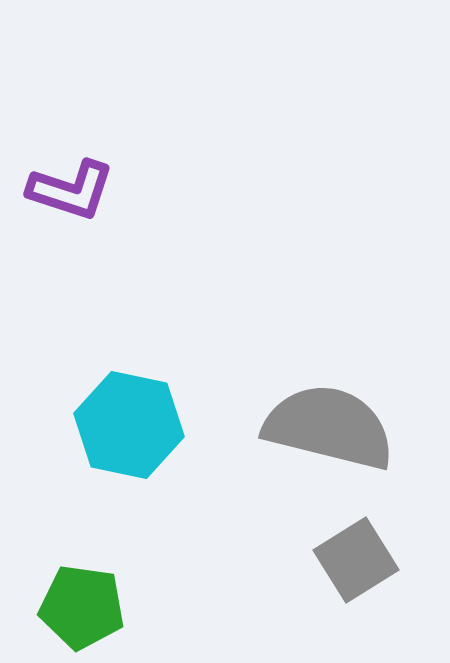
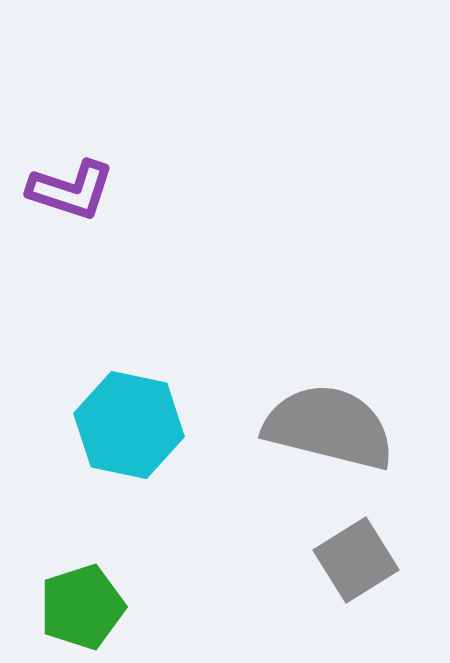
green pentagon: rotated 26 degrees counterclockwise
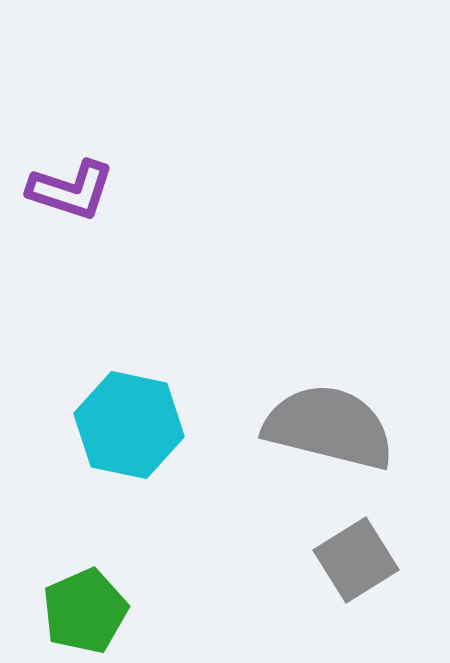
green pentagon: moved 3 px right, 4 px down; rotated 6 degrees counterclockwise
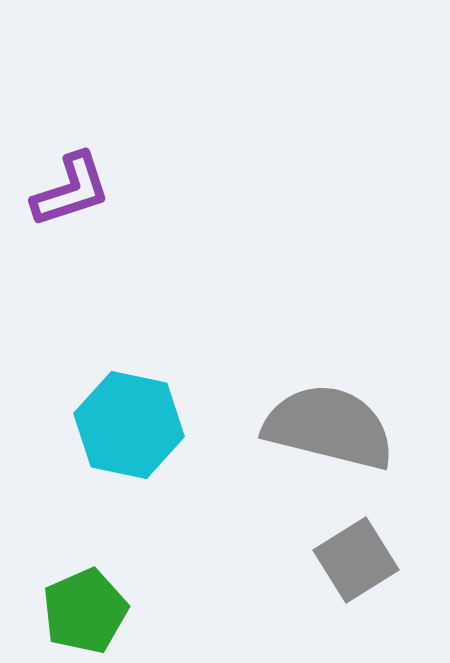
purple L-shape: rotated 36 degrees counterclockwise
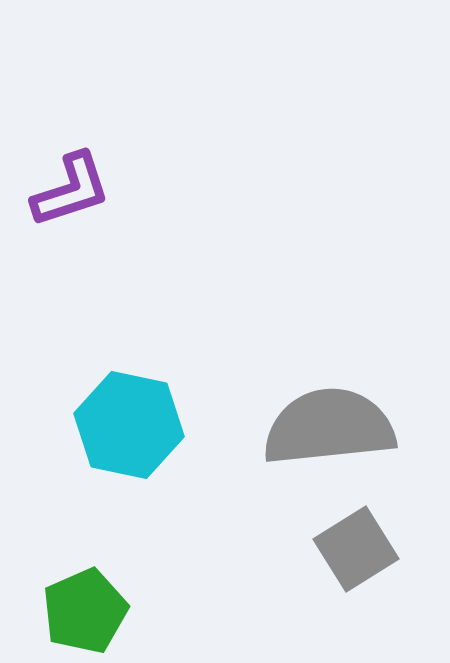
gray semicircle: rotated 20 degrees counterclockwise
gray square: moved 11 px up
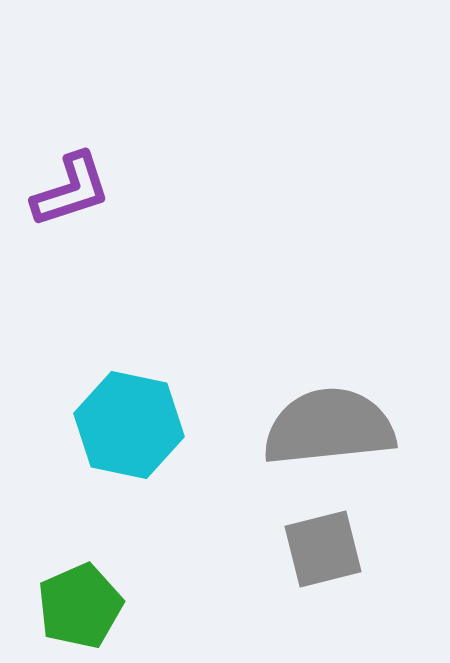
gray square: moved 33 px left; rotated 18 degrees clockwise
green pentagon: moved 5 px left, 5 px up
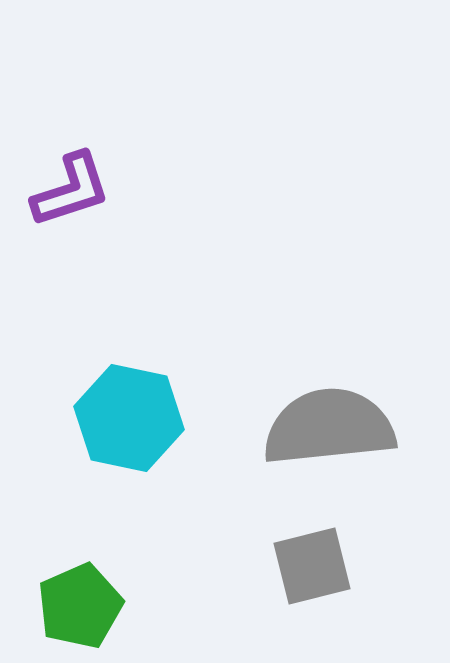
cyan hexagon: moved 7 px up
gray square: moved 11 px left, 17 px down
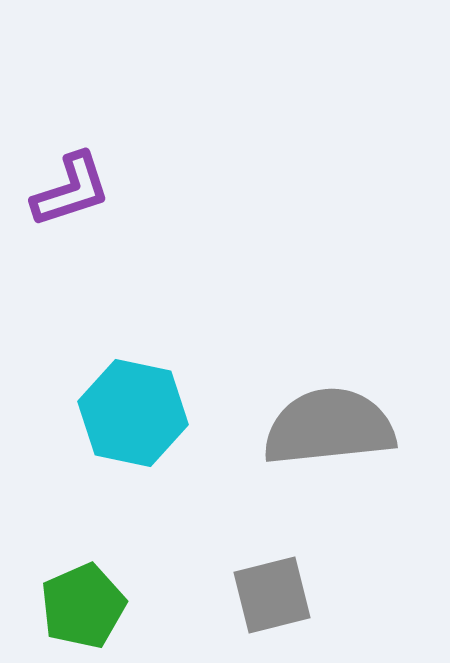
cyan hexagon: moved 4 px right, 5 px up
gray square: moved 40 px left, 29 px down
green pentagon: moved 3 px right
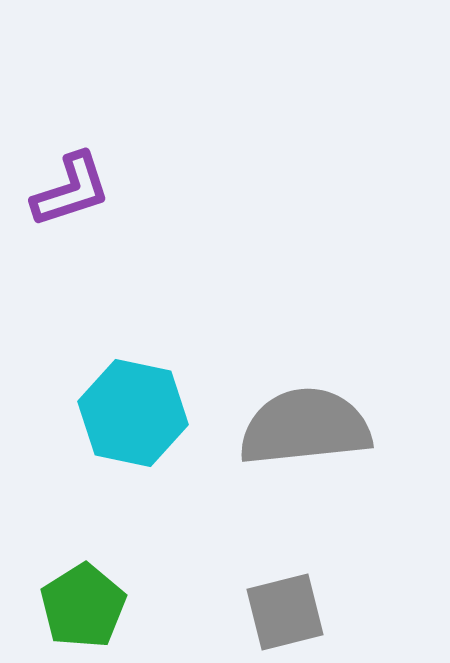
gray semicircle: moved 24 px left
gray square: moved 13 px right, 17 px down
green pentagon: rotated 8 degrees counterclockwise
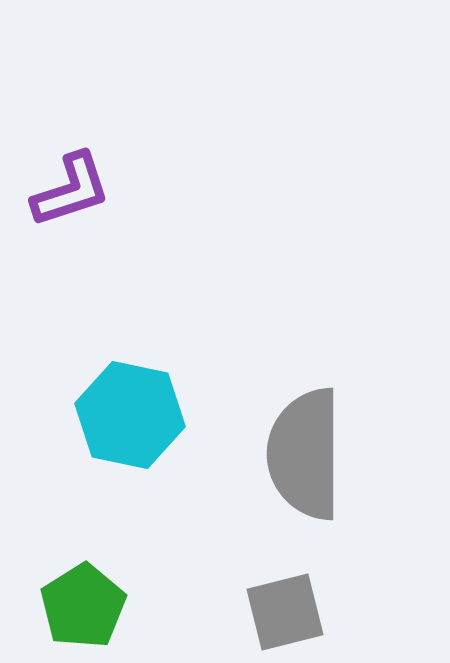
cyan hexagon: moved 3 px left, 2 px down
gray semicircle: moved 27 px down; rotated 84 degrees counterclockwise
